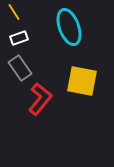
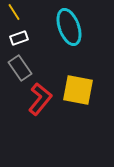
yellow square: moved 4 px left, 9 px down
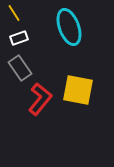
yellow line: moved 1 px down
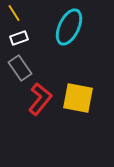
cyan ellipse: rotated 45 degrees clockwise
yellow square: moved 8 px down
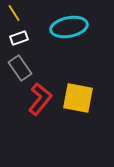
cyan ellipse: rotated 54 degrees clockwise
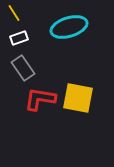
cyan ellipse: rotated 6 degrees counterclockwise
gray rectangle: moved 3 px right
red L-shape: rotated 120 degrees counterclockwise
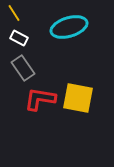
white rectangle: rotated 48 degrees clockwise
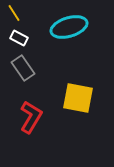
red L-shape: moved 9 px left, 18 px down; rotated 112 degrees clockwise
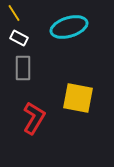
gray rectangle: rotated 35 degrees clockwise
red L-shape: moved 3 px right, 1 px down
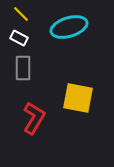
yellow line: moved 7 px right, 1 px down; rotated 12 degrees counterclockwise
